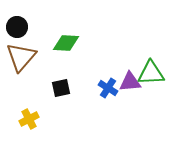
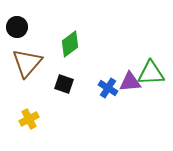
green diamond: moved 4 px right, 1 px down; rotated 40 degrees counterclockwise
brown triangle: moved 6 px right, 6 px down
black square: moved 3 px right, 4 px up; rotated 30 degrees clockwise
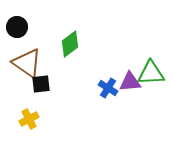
brown triangle: rotated 36 degrees counterclockwise
black square: moved 23 px left; rotated 24 degrees counterclockwise
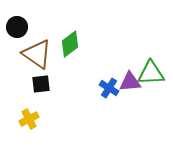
brown triangle: moved 10 px right, 9 px up
blue cross: moved 1 px right
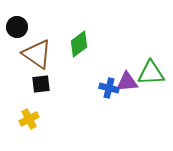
green diamond: moved 9 px right
purple triangle: moved 3 px left
blue cross: rotated 18 degrees counterclockwise
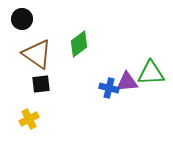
black circle: moved 5 px right, 8 px up
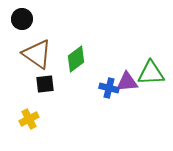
green diamond: moved 3 px left, 15 px down
black square: moved 4 px right
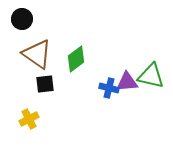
green triangle: moved 3 px down; rotated 16 degrees clockwise
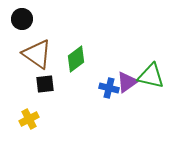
purple triangle: rotated 30 degrees counterclockwise
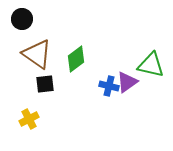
green triangle: moved 11 px up
blue cross: moved 2 px up
